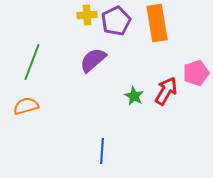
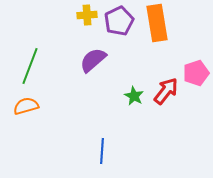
purple pentagon: moved 3 px right
green line: moved 2 px left, 4 px down
red arrow: rotated 8 degrees clockwise
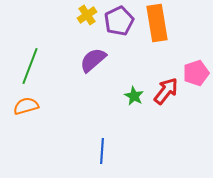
yellow cross: rotated 30 degrees counterclockwise
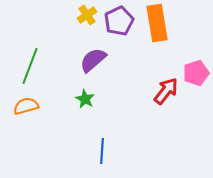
green star: moved 49 px left, 3 px down
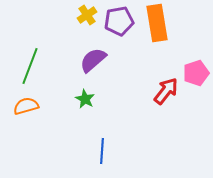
purple pentagon: rotated 16 degrees clockwise
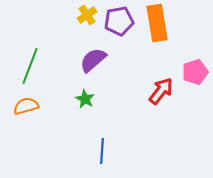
pink pentagon: moved 1 px left, 1 px up
red arrow: moved 5 px left
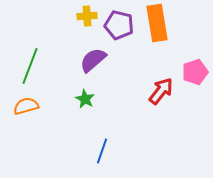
yellow cross: moved 1 px down; rotated 30 degrees clockwise
purple pentagon: moved 4 px down; rotated 24 degrees clockwise
blue line: rotated 15 degrees clockwise
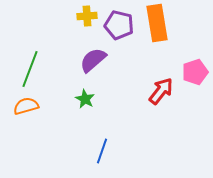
green line: moved 3 px down
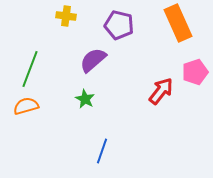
yellow cross: moved 21 px left; rotated 12 degrees clockwise
orange rectangle: moved 21 px right; rotated 15 degrees counterclockwise
